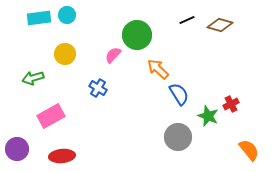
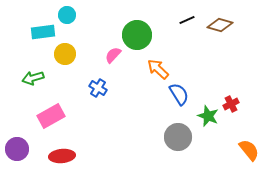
cyan rectangle: moved 4 px right, 14 px down
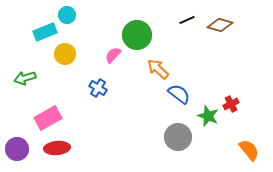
cyan rectangle: moved 2 px right; rotated 15 degrees counterclockwise
green arrow: moved 8 px left
blue semicircle: rotated 20 degrees counterclockwise
pink rectangle: moved 3 px left, 2 px down
red ellipse: moved 5 px left, 8 px up
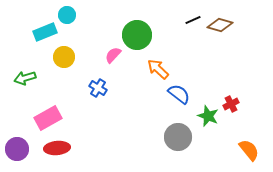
black line: moved 6 px right
yellow circle: moved 1 px left, 3 px down
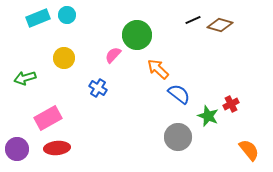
cyan rectangle: moved 7 px left, 14 px up
yellow circle: moved 1 px down
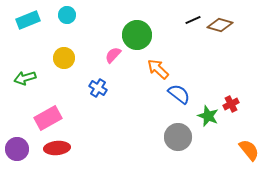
cyan rectangle: moved 10 px left, 2 px down
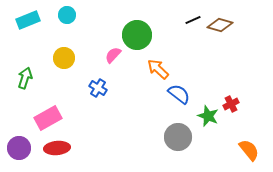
green arrow: rotated 125 degrees clockwise
purple circle: moved 2 px right, 1 px up
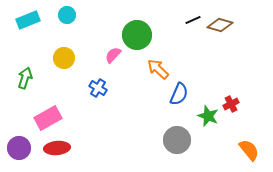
blue semicircle: rotated 75 degrees clockwise
gray circle: moved 1 px left, 3 px down
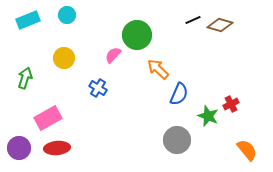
orange semicircle: moved 2 px left
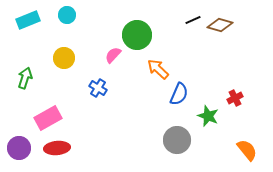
red cross: moved 4 px right, 6 px up
